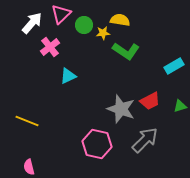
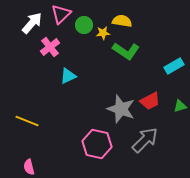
yellow semicircle: moved 2 px right, 1 px down
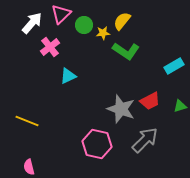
yellow semicircle: rotated 60 degrees counterclockwise
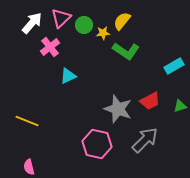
pink triangle: moved 4 px down
gray star: moved 3 px left
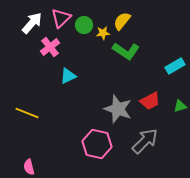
cyan rectangle: moved 1 px right
yellow line: moved 8 px up
gray arrow: moved 1 px down
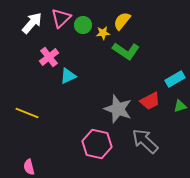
green circle: moved 1 px left
pink cross: moved 1 px left, 10 px down
cyan rectangle: moved 13 px down
gray arrow: rotated 92 degrees counterclockwise
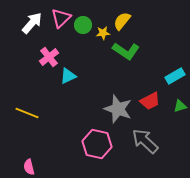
cyan rectangle: moved 3 px up
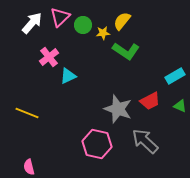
pink triangle: moved 1 px left, 1 px up
green triangle: rotated 40 degrees clockwise
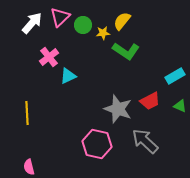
yellow line: rotated 65 degrees clockwise
